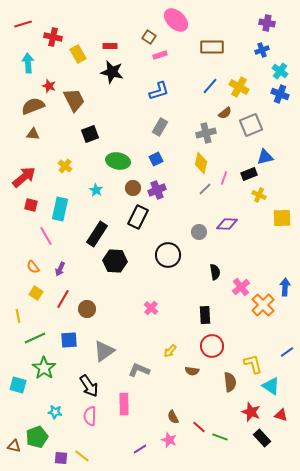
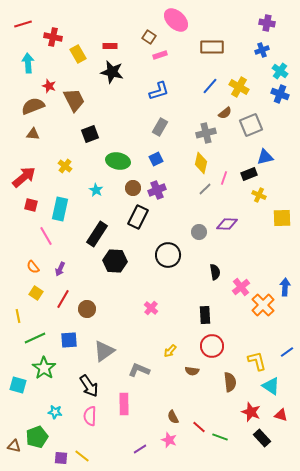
yellow L-shape at (253, 364): moved 4 px right, 3 px up
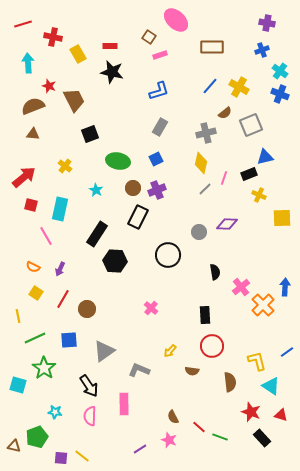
orange semicircle at (33, 267): rotated 24 degrees counterclockwise
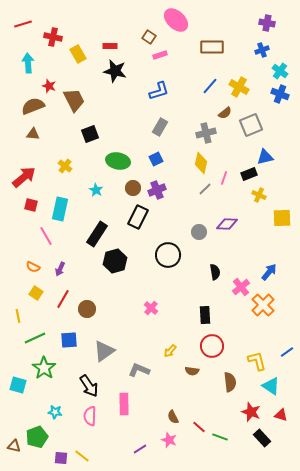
black star at (112, 72): moved 3 px right, 1 px up
black hexagon at (115, 261): rotated 20 degrees counterclockwise
blue arrow at (285, 287): moved 16 px left, 15 px up; rotated 36 degrees clockwise
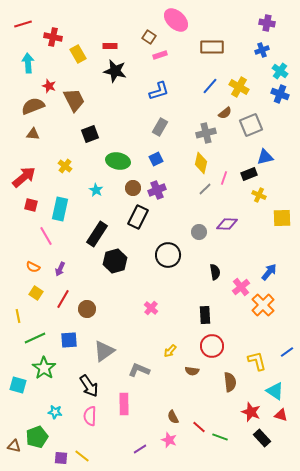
cyan triangle at (271, 386): moved 4 px right, 5 px down
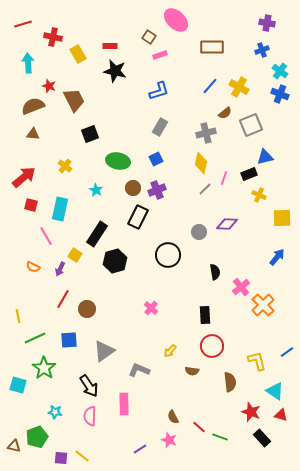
blue arrow at (269, 272): moved 8 px right, 15 px up
yellow square at (36, 293): moved 39 px right, 38 px up
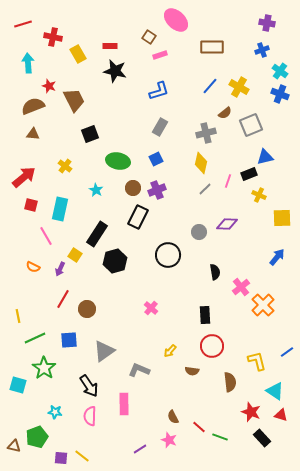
pink line at (224, 178): moved 4 px right, 3 px down
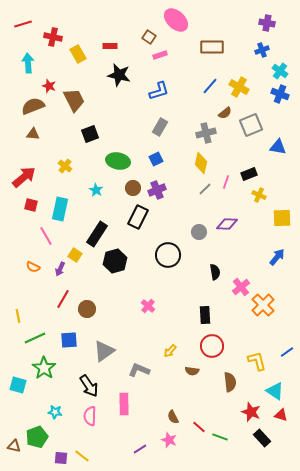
black star at (115, 71): moved 4 px right, 4 px down
blue triangle at (265, 157): moved 13 px right, 10 px up; rotated 24 degrees clockwise
pink line at (228, 181): moved 2 px left, 1 px down
pink cross at (151, 308): moved 3 px left, 2 px up
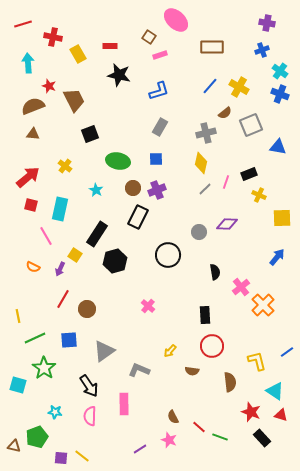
blue square at (156, 159): rotated 24 degrees clockwise
red arrow at (24, 177): moved 4 px right
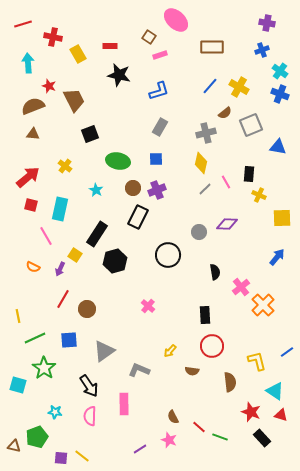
black rectangle at (249, 174): rotated 63 degrees counterclockwise
pink line at (226, 182): rotated 48 degrees counterclockwise
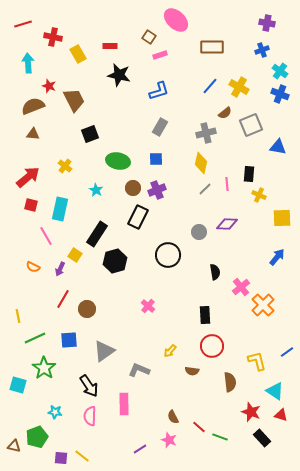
pink line at (226, 182): moved 1 px right, 2 px down; rotated 24 degrees clockwise
